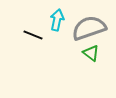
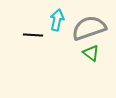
black line: rotated 18 degrees counterclockwise
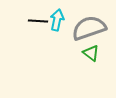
black line: moved 5 px right, 14 px up
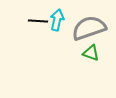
green triangle: rotated 18 degrees counterclockwise
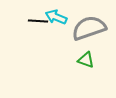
cyan arrow: moved 1 px left, 3 px up; rotated 80 degrees counterclockwise
green triangle: moved 5 px left, 7 px down
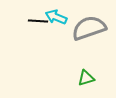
green triangle: moved 18 px down; rotated 36 degrees counterclockwise
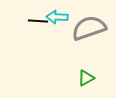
cyan arrow: moved 1 px right; rotated 20 degrees counterclockwise
green triangle: rotated 12 degrees counterclockwise
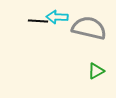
gray semicircle: rotated 32 degrees clockwise
green triangle: moved 10 px right, 7 px up
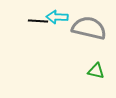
green triangle: rotated 42 degrees clockwise
